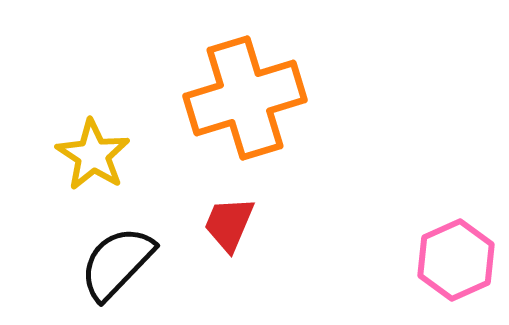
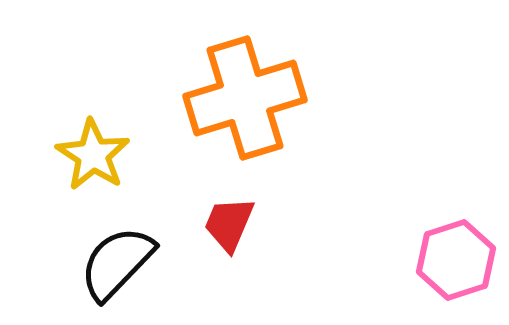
pink hexagon: rotated 6 degrees clockwise
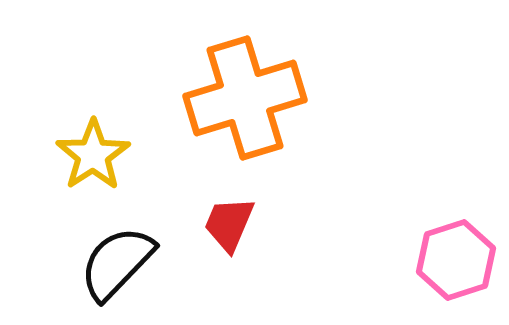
yellow star: rotated 6 degrees clockwise
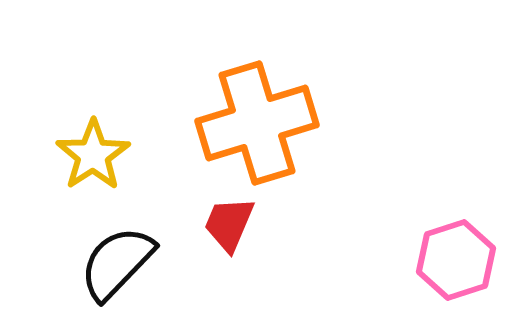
orange cross: moved 12 px right, 25 px down
